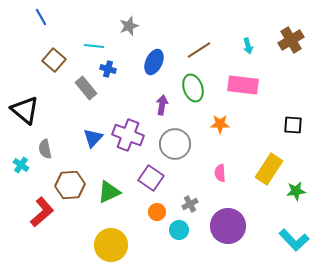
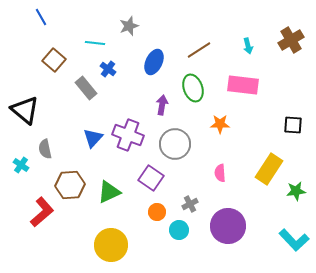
cyan line: moved 1 px right, 3 px up
blue cross: rotated 21 degrees clockwise
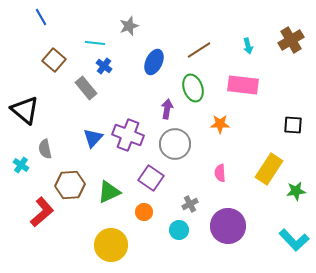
blue cross: moved 4 px left, 3 px up
purple arrow: moved 5 px right, 4 px down
orange circle: moved 13 px left
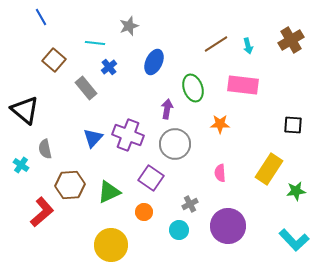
brown line: moved 17 px right, 6 px up
blue cross: moved 5 px right, 1 px down; rotated 14 degrees clockwise
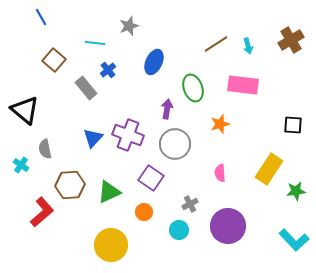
blue cross: moved 1 px left, 3 px down
orange star: rotated 18 degrees counterclockwise
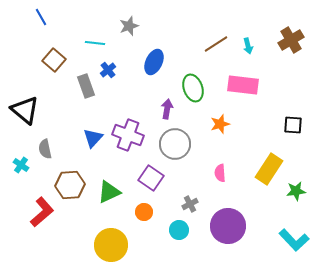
gray rectangle: moved 2 px up; rotated 20 degrees clockwise
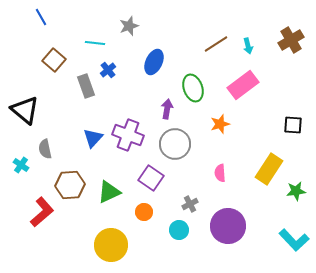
pink rectangle: rotated 44 degrees counterclockwise
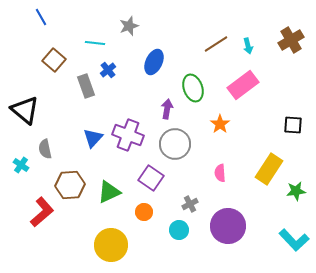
orange star: rotated 18 degrees counterclockwise
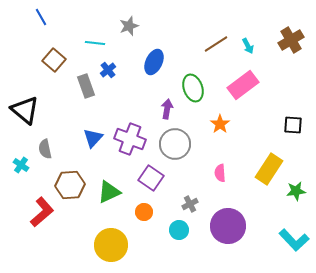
cyan arrow: rotated 14 degrees counterclockwise
purple cross: moved 2 px right, 4 px down
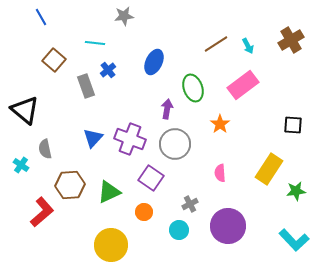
gray star: moved 5 px left, 10 px up; rotated 12 degrees clockwise
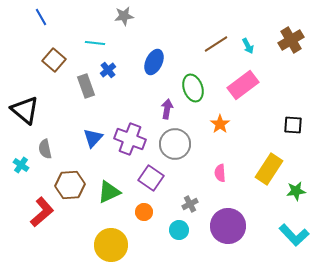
cyan L-shape: moved 5 px up
